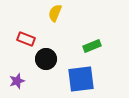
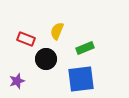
yellow semicircle: moved 2 px right, 18 px down
green rectangle: moved 7 px left, 2 px down
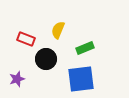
yellow semicircle: moved 1 px right, 1 px up
purple star: moved 2 px up
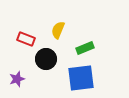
blue square: moved 1 px up
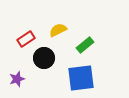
yellow semicircle: rotated 42 degrees clockwise
red rectangle: rotated 54 degrees counterclockwise
green rectangle: moved 3 px up; rotated 18 degrees counterclockwise
black circle: moved 2 px left, 1 px up
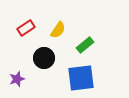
yellow semicircle: rotated 150 degrees clockwise
red rectangle: moved 11 px up
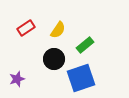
black circle: moved 10 px right, 1 px down
blue square: rotated 12 degrees counterclockwise
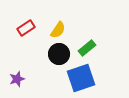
green rectangle: moved 2 px right, 3 px down
black circle: moved 5 px right, 5 px up
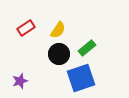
purple star: moved 3 px right, 2 px down
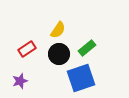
red rectangle: moved 1 px right, 21 px down
